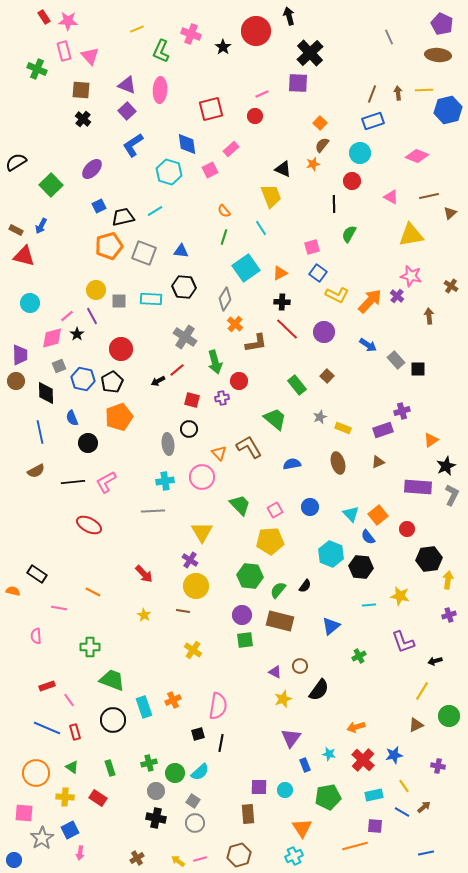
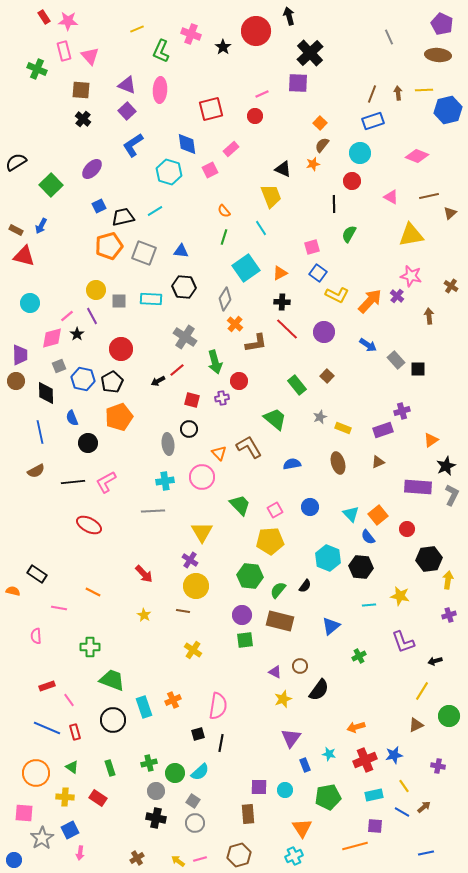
cyan hexagon at (331, 554): moved 3 px left, 4 px down
red cross at (363, 760): moved 2 px right; rotated 25 degrees clockwise
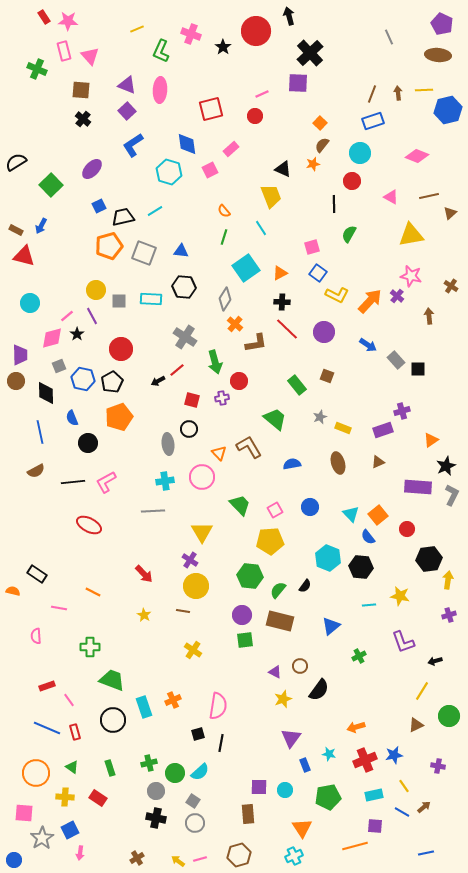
brown square at (327, 376): rotated 24 degrees counterclockwise
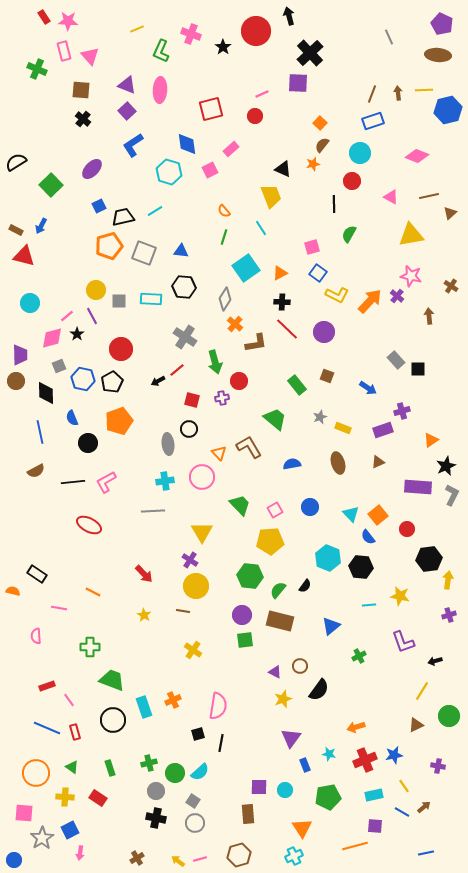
blue arrow at (368, 345): moved 43 px down
orange pentagon at (119, 417): moved 4 px down
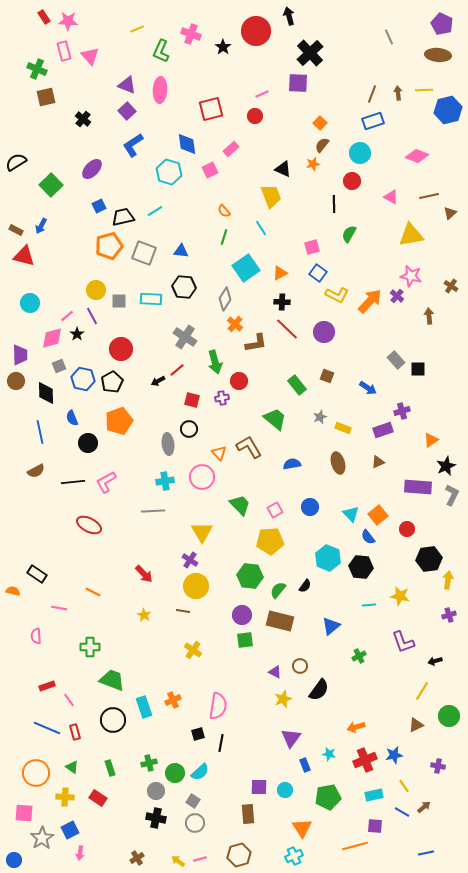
brown square at (81, 90): moved 35 px left, 7 px down; rotated 18 degrees counterclockwise
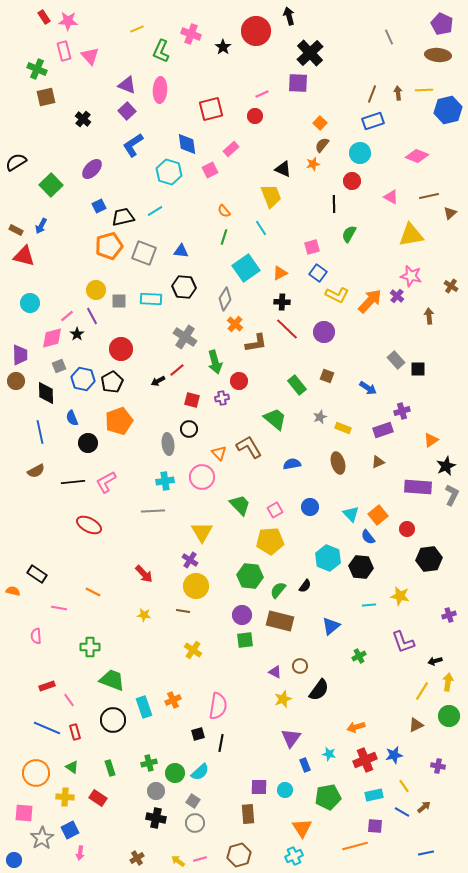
yellow arrow at (448, 580): moved 102 px down
yellow star at (144, 615): rotated 24 degrees counterclockwise
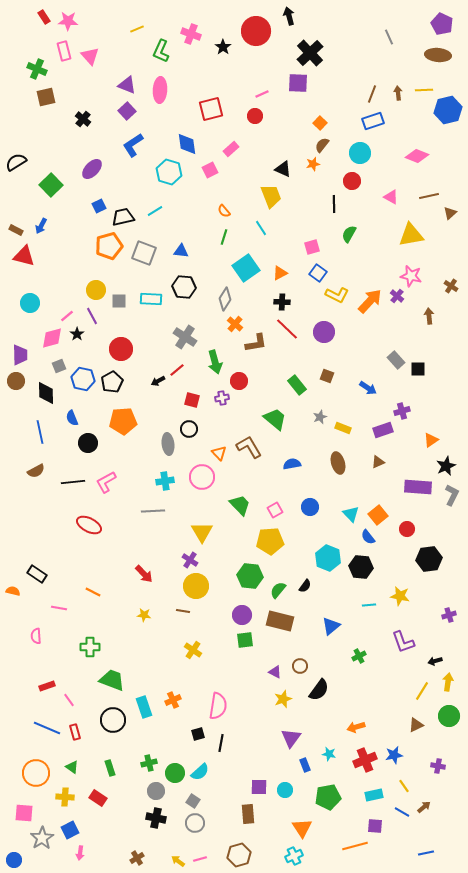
orange pentagon at (119, 421): moved 4 px right; rotated 16 degrees clockwise
